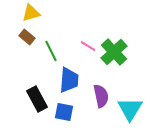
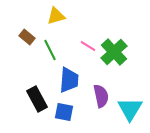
yellow triangle: moved 25 px right, 3 px down
green line: moved 1 px left, 1 px up
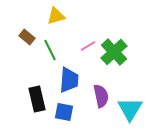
pink line: rotated 63 degrees counterclockwise
black rectangle: rotated 15 degrees clockwise
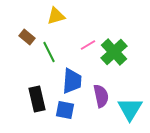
pink line: moved 1 px up
green line: moved 1 px left, 2 px down
blue trapezoid: moved 3 px right, 1 px down
blue square: moved 1 px right, 2 px up
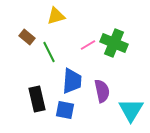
green cross: moved 9 px up; rotated 24 degrees counterclockwise
purple semicircle: moved 1 px right, 5 px up
cyan triangle: moved 1 px right, 1 px down
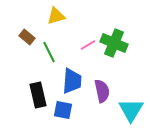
black rectangle: moved 1 px right, 4 px up
blue square: moved 2 px left
